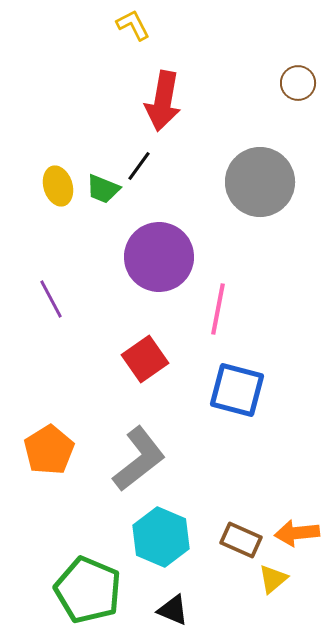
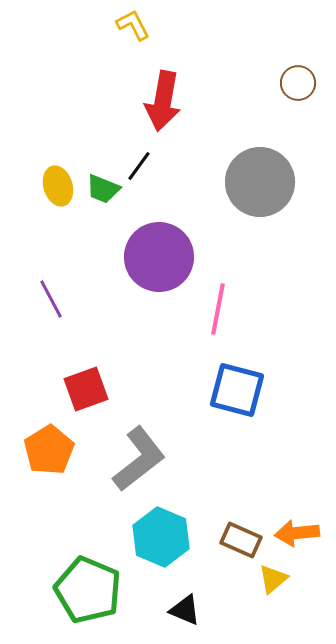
red square: moved 59 px left, 30 px down; rotated 15 degrees clockwise
black triangle: moved 12 px right
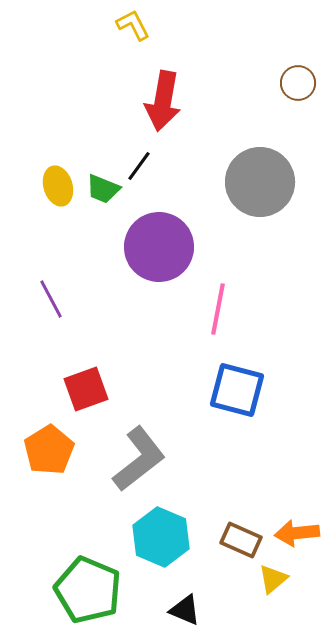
purple circle: moved 10 px up
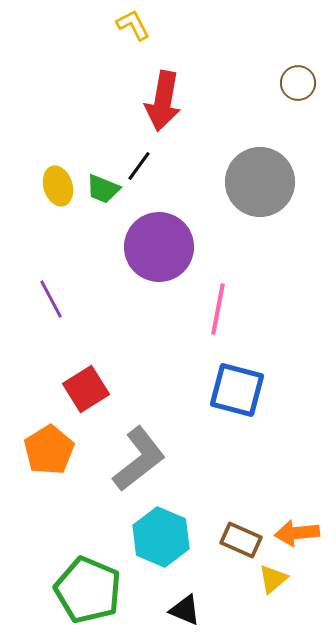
red square: rotated 12 degrees counterclockwise
